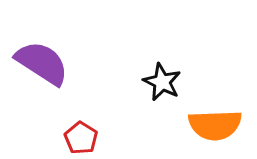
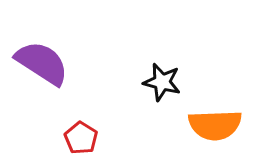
black star: rotated 12 degrees counterclockwise
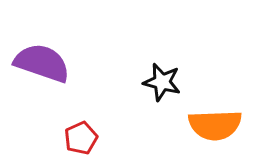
purple semicircle: rotated 14 degrees counterclockwise
red pentagon: rotated 16 degrees clockwise
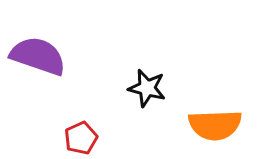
purple semicircle: moved 4 px left, 7 px up
black star: moved 15 px left, 6 px down
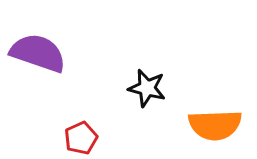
purple semicircle: moved 3 px up
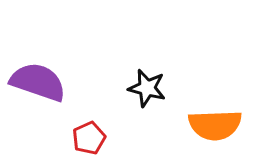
purple semicircle: moved 29 px down
red pentagon: moved 8 px right
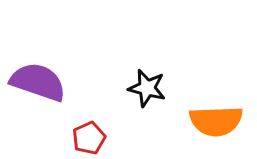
orange semicircle: moved 1 px right, 4 px up
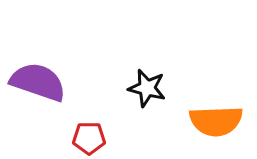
red pentagon: rotated 24 degrees clockwise
